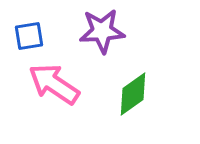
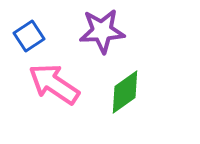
blue square: rotated 24 degrees counterclockwise
green diamond: moved 8 px left, 2 px up
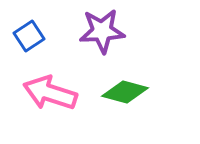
pink arrow: moved 4 px left, 9 px down; rotated 16 degrees counterclockwise
green diamond: rotated 51 degrees clockwise
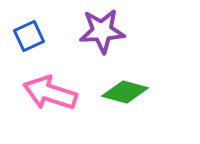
blue square: rotated 8 degrees clockwise
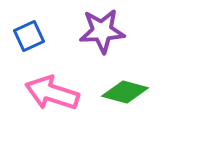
pink arrow: moved 2 px right
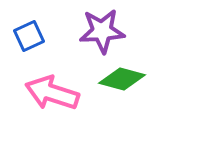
green diamond: moved 3 px left, 13 px up
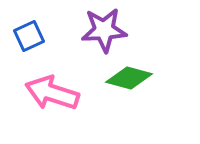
purple star: moved 2 px right, 1 px up
green diamond: moved 7 px right, 1 px up
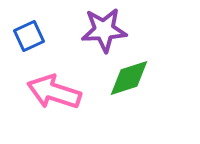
green diamond: rotated 33 degrees counterclockwise
pink arrow: moved 2 px right, 1 px up
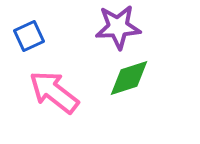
purple star: moved 14 px right, 3 px up
pink arrow: rotated 20 degrees clockwise
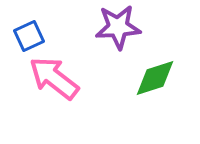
green diamond: moved 26 px right
pink arrow: moved 14 px up
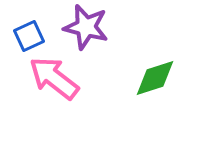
purple star: moved 32 px left; rotated 18 degrees clockwise
